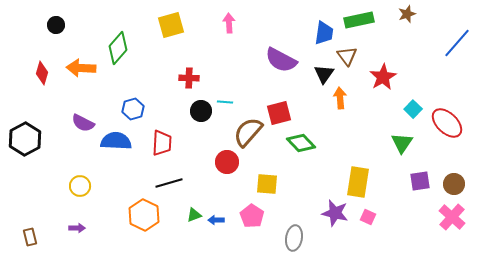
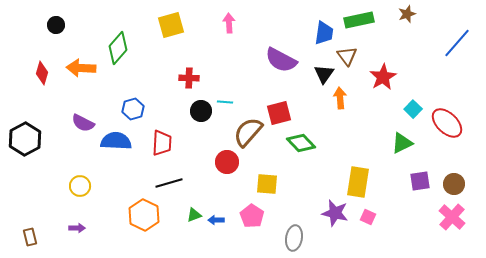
green triangle at (402, 143): rotated 30 degrees clockwise
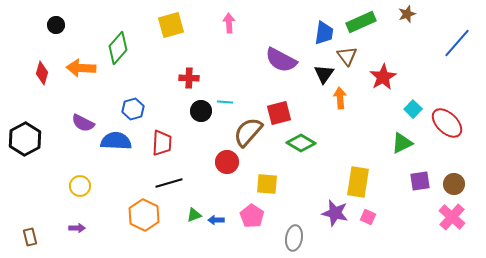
green rectangle at (359, 20): moved 2 px right, 2 px down; rotated 12 degrees counterclockwise
green diamond at (301, 143): rotated 16 degrees counterclockwise
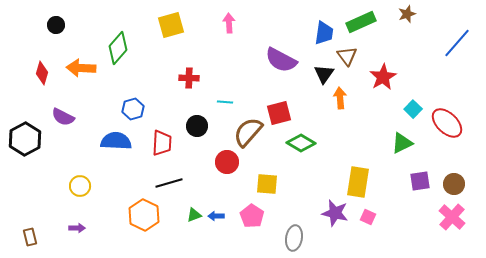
black circle at (201, 111): moved 4 px left, 15 px down
purple semicircle at (83, 123): moved 20 px left, 6 px up
blue arrow at (216, 220): moved 4 px up
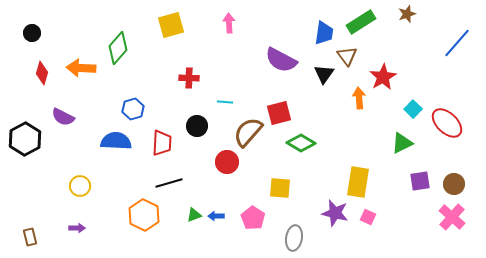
green rectangle at (361, 22): rotated 8 degrees counterclockwise
black circle at (56, 25): moved 24 px left, 8 px down
orange arrow at (340, 98): moved 19 px right
yellow square at (267, 184): moved 13 px right, 4 px down
pink pentagon at (252, 216): moved 1 px right, 2 px down
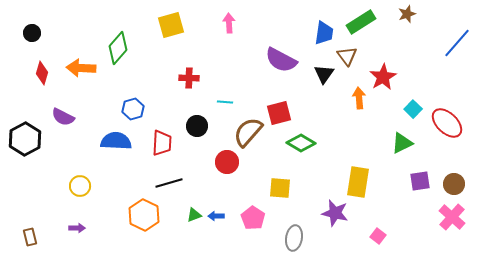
pink square at (368, 217): moved 10 px right, 19 px down; rotated 14 degrees clockwise
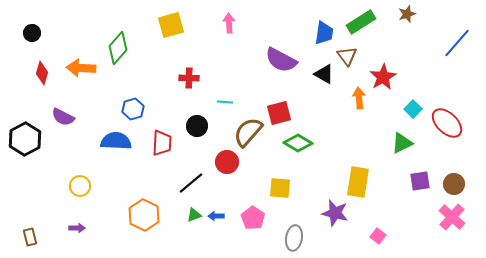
black triangle at (324, 74): rotated 35 degrees counterclockwise
green diamond at (301, 143): moved 3 px left
black line at (169, 183): moved 22 px right; rotated 24 degrees counterclockwise
